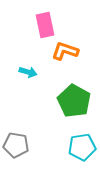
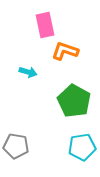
gray pentagon: moved 1 px down
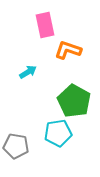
orange L-shape: moved 3 px right, 1 px up
cyan arrow: rotated 48 degrees counterclockwise
cyan pentagon: moved 24 px left, 14 px up
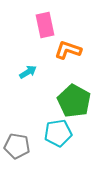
gray pentagon: moved 1 px right
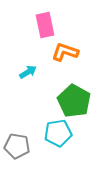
orange L-shape: moved 3 px left, 2 px down
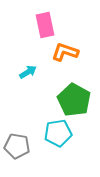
green pentagon: moved 1 px up
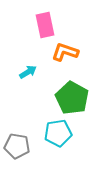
green pentagon: moved 2 px left, 2 px up
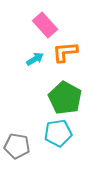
pink rectangle: rotated 30 degrees counterclockwise
orange L-shape: rotated 24 degrees counterclockwise
cyan arrow: moved 7 px right, 13 px up
green pentagon: moved 7 px left
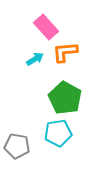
pink rectangle: moved 1 px right, 2 px down
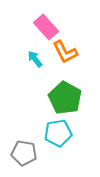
orange L-shape: rotated 112 degrees counterclockwise
cyan arrow: rotated 96 degrees counterclockwise
gray pentagon: moved 7 px right, 7 px down
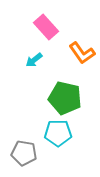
orange L-shape: moved 17 px right, 1 px down; rotated 8 degrees counterclockwise
cyan arrow: moved 1 px left, 1 px down; rotated 90 degrees counterclockwise
green pentagon: rotated 16 degrees counterclockwise
cyan pentagon: rotated 8 degrees clockwise
